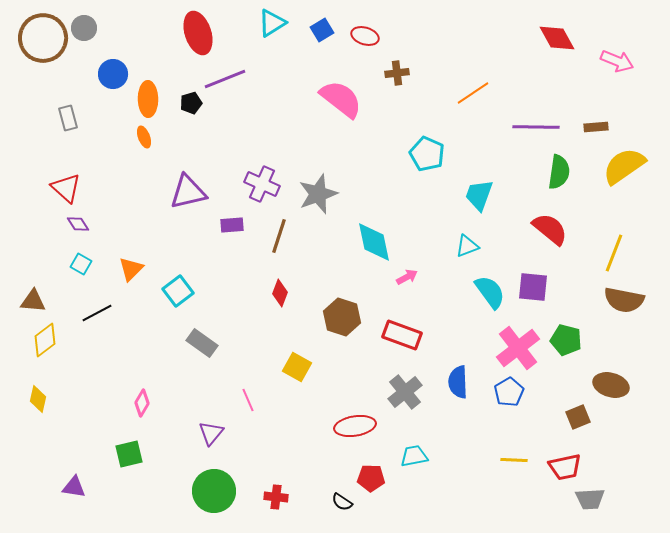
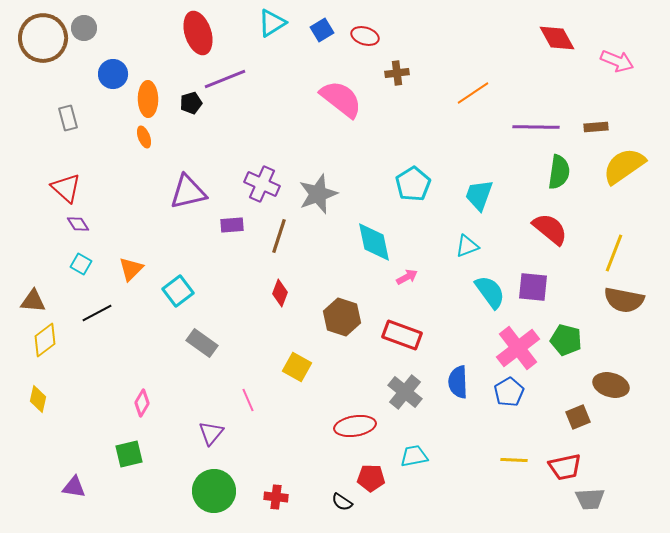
cyan pentagon at (427, 154): moved 14 px left, 30 px down; rotated 16 degrees clockwise
gray cross at (405, 392): rotated 12 degrees counterclockwise
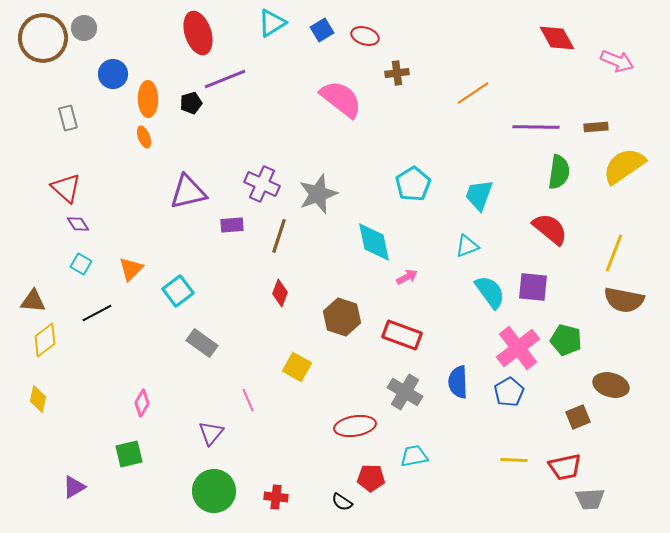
gray cross at (405, 392): rotated 8 degrees counterclockwise
purple triangle at (74, 487): rotated 40 degrees counterclockwise
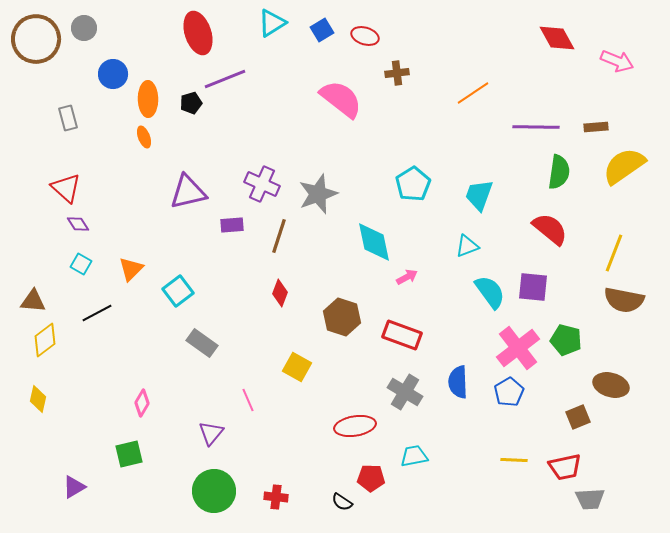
brown circle at (43, 38): moved 7 px left, 1 px down
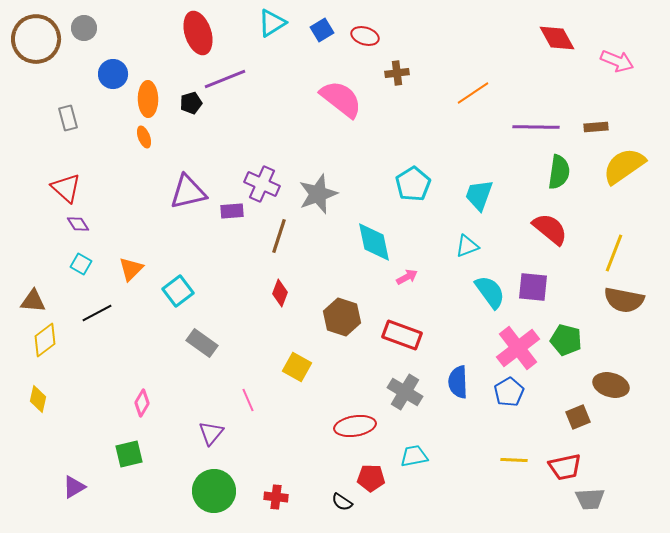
purple rectangle at (232, 225): moved 14 px up
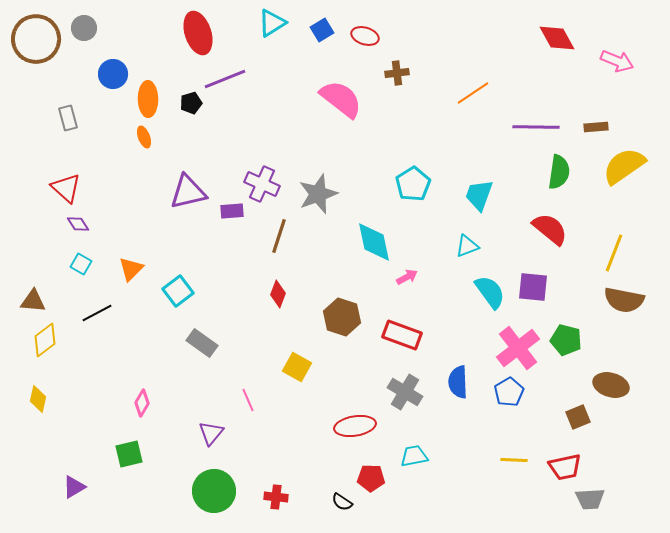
red diamond at (280, 293): moved 2 px left, 1 px down
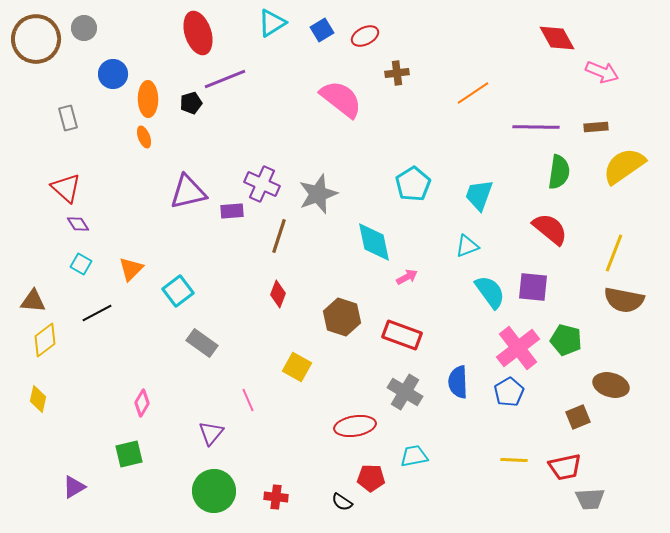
red ellipse at (365, 36): rotated 44 degrees counterclockwise
pink arrow at (617, 61): moved 15 px left, 11 px down
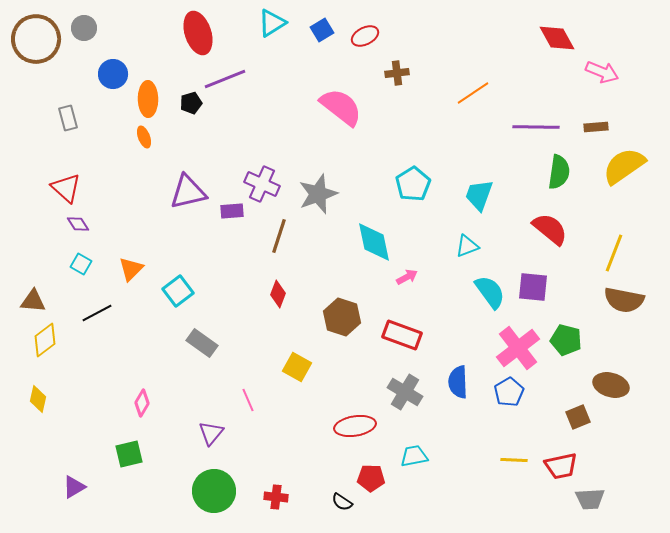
pink semicircle at (341, 99): moved 8 px down
red trapezoid at (565, 467): moved 4 px left, 1 px up
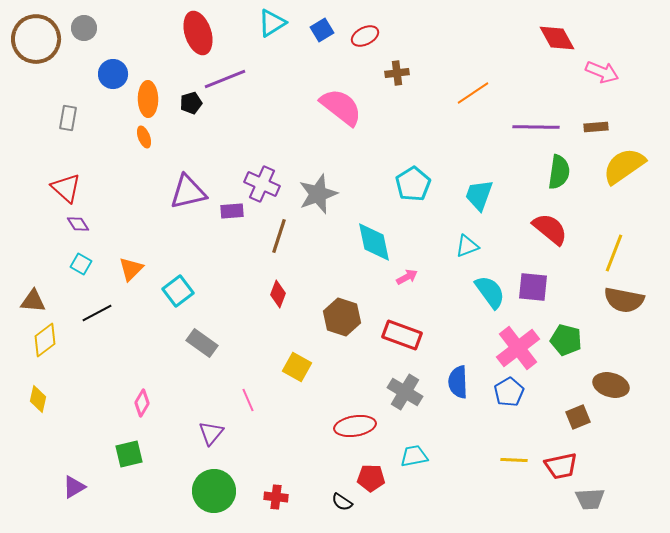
gray rectangle at (68, 118): rotated 25 degrees clockwise
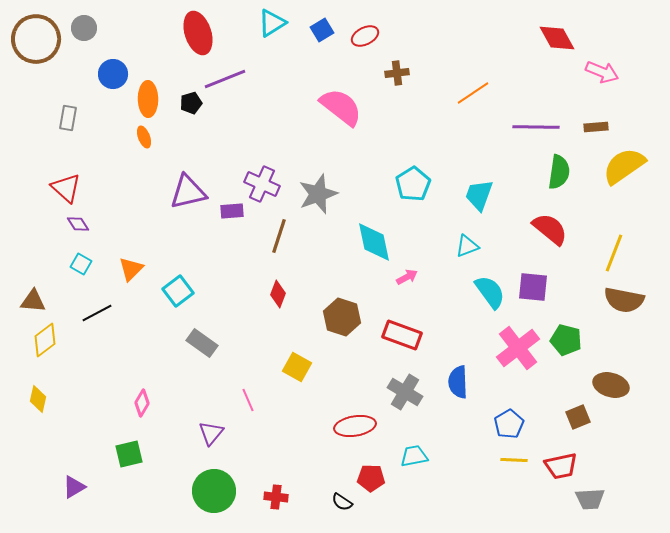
blue pentagon at (509, 392): moved 32 px down
